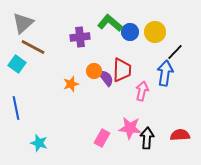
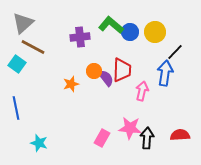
green L-shape: moved 1 px right, 2 px down
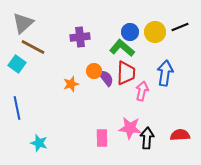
green L-shape: moved 11 px right, 23 px down
black line: moved 5 px right, 25 px up; rotated 24 degrees clockwise
red trapezoid: moved 4 px right, 3 px down
blue line: moved 1 px right
pink rectangle: rotated 30 degrees counterclockwise
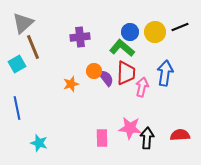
brown line: rotated 40 degrees clockwise
cyan square: rotated 24 degrees clockwise
pink arrow: moved 4 px up
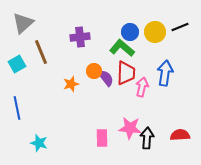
brown line: moved 8 px right, 5 px down
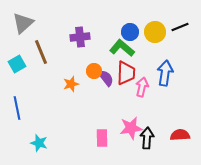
pink star: moved 1 px right; rotated 15 degrees counterclockwise
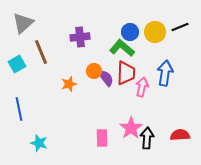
orange star: moved 2 px left
blue line: moved 2 px right, 1 px down
pink star: rotated 25 degrees counterclockwise
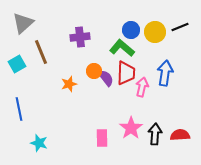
blue circle: moved 1 px right, 2 px up
black arrow: moved 8 px right, 4 px up
